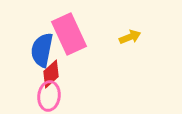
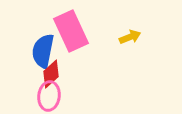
pink rectangle: moved 2 px right, 3 px up
blue semicircle: moved 1 px right, 1 px down
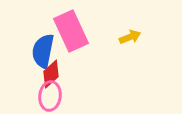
pink ellipse: moved 1 px right
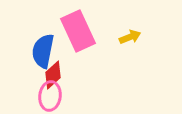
pink rectangle: moved 7 px right
red diamond: moved 2 px right, 1 px down
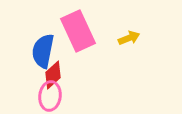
yellow arrow: moved 1 px left, 1 px down
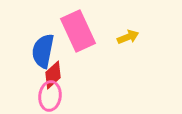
yellow arrow: moved 1 px left, 1 px up
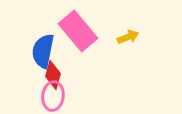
pink rectangle: rotated 15 degrees counterclockwise
red diamond: rotated 32 degrees counterclockwise
pink ellipse: moved 3 px right
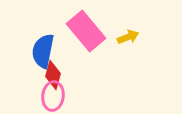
pink rectangle: moved 8 px right
